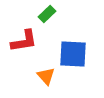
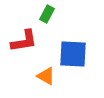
green rectangle: rotated 18 degrees counterclockwise
orange triangle: rotated 18 degrees counterclockwise
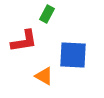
blue square: moved 1 px down
orange triangle: moved 2 px left
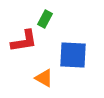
green rectangle: moved 2 px left, 5 px down
orange triangle: moved 2 px down
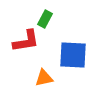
red L-shape: moved 2 px right
orange triangle: rotated 42 degrees counterclockwise
